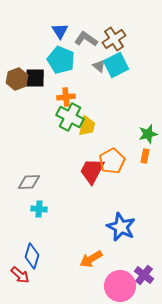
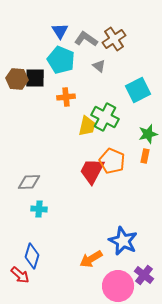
cyan square: moved 22 px right, 25 px down
brown hexagon: rotated 25 degrees clockwise
green cross: moved 35 px right
orange pentagon: rotated 20 degrees counterclockwise
blue star: moved 2 px right, 14 px down
pink circle: moved 2 px left
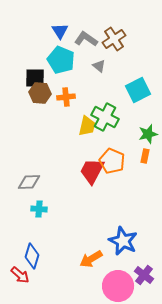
brown hexagon: moved 23 px right, 14 px down
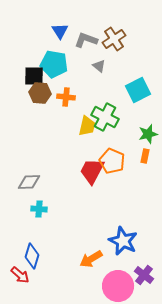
gray L-shape: moved 1 px down; rotated 15 degrees counterclockwise
cyan pentagon: moved 7 px left, 4 px down; rotated 12 degrees counterclockwise
black square: moved 1 px left, 2 px up
orange cross: rotated 12 degrees clockwise
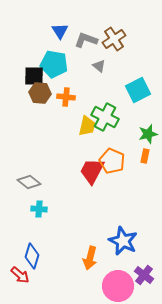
gray diamond: rotated 40 degrees clockwise
orange arrow: moved 1 px left, 1 px up; rotated 45 degrees counterclockwise
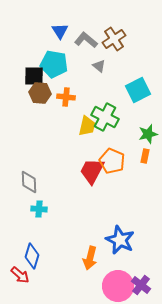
gray L-shape: rotated 20 degrees clockwise
gray diamond: rotated 50 degrees clockwise
blue star: moved 3 px left, 1 px up
purple cross: moved 3 px left, 10 px down
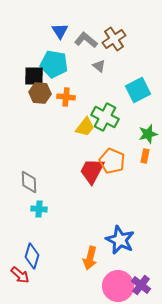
yellow trapezoid: moved 2 px left, 1 px down; rotated 25 degrees clockwise
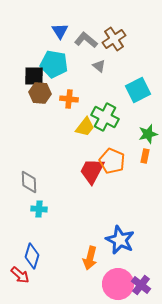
orange cross: moved 3 px right, 2 px down
pink circle: moved 2 px up
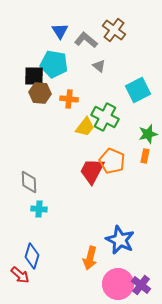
brown cross: moved 9 px up; rotated 20 degrees counterclockwise
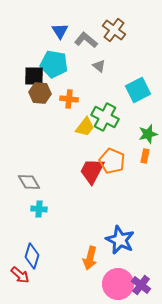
gray diamond: rotated 30 degrees counterclockwise
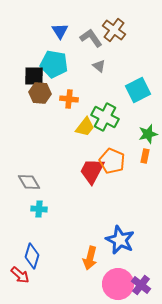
gray L-shape: moved 5 px right, 2 px up; rotated 15 degrees clockwise
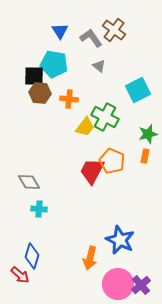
purple cross: rotated 12 degrees clockwise
